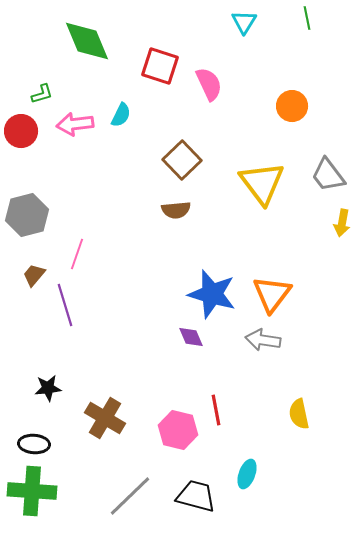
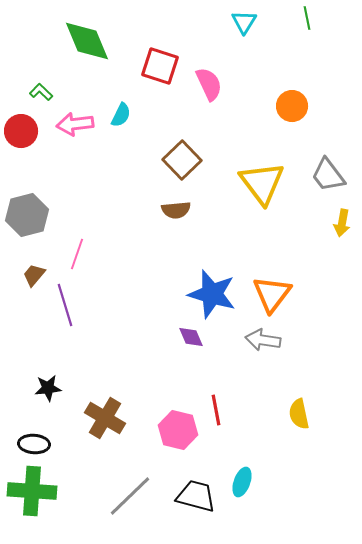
green L-shape: moved 1 px left, 2 px up; rotated 120 degrees counterclockwise
cyan ellipse: moved 5 px left, 8 px down
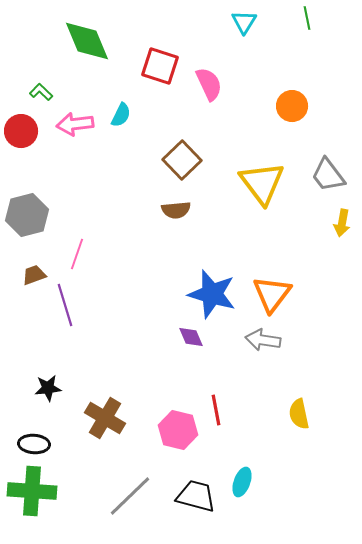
brown trapezoid: rotated 30 degrees clockwise
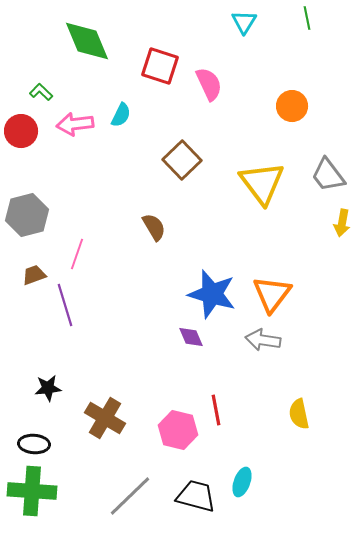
brown semicircle: moved 22 px left, 17 px down; rotated 116 degrees counterclockwise
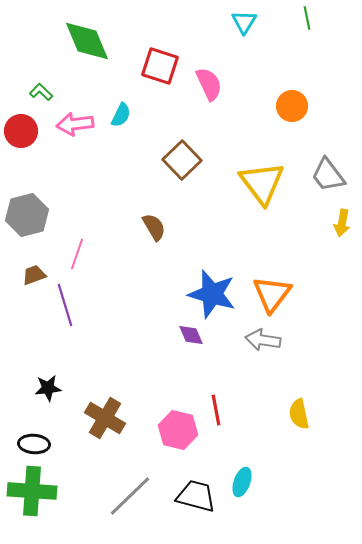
purple diamond: moved 2 px up
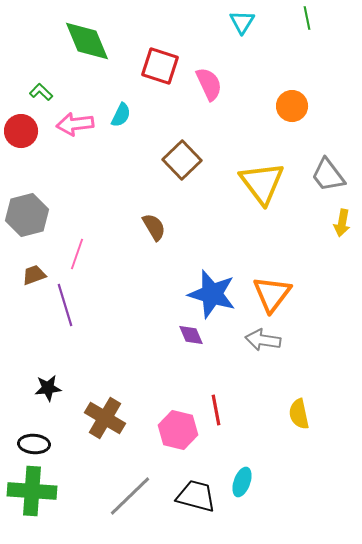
cyan triangle: moved 2 px left
